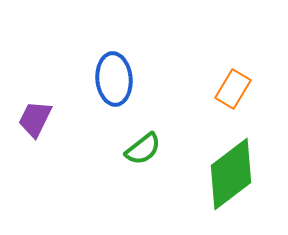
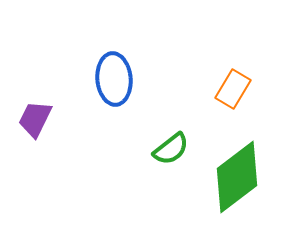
green semicircle: moved 28 px right
green diamond: moved 6 px right, 3 px down
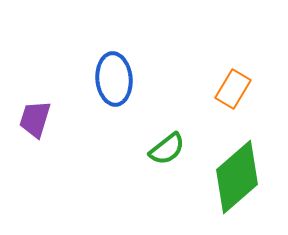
purple trapezoid: rotated 9 degrees counterclockwise
green semicircle: moved 4 px left
green diamond: rotated 4 degrees counterclockwise
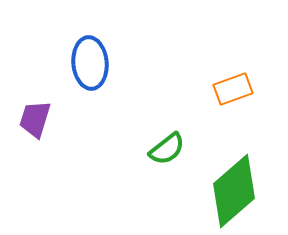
blue ellipse: moved 24 px left, 16 px up
orange rectangle: rotated 39 degrees clockwise
green diamond: moved 3 px left, 14 px down
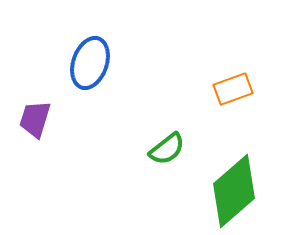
blue ellipse: rotated 24 degrees clockwise
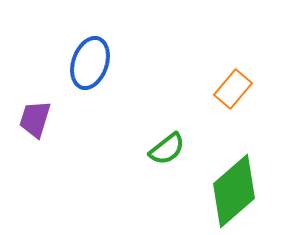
orange rectangle: rotated 30 degrees counterclockwise
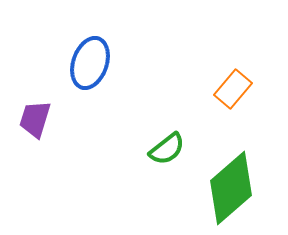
green diamond: moved 3 px left, 3 px up
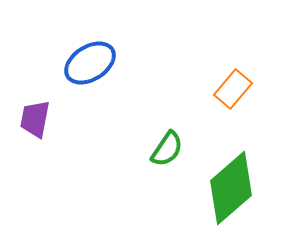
blue ellipse: rotated 39 degrees clockwise
purple trapezoid: rotated 6 degrees counterclockwise
green semicircle: rotated 18 degrees counterclockwise
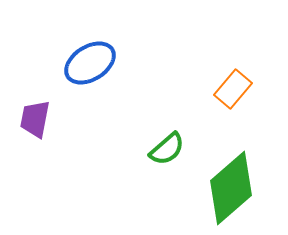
green semicircle: rotated 15 degrees clockwise
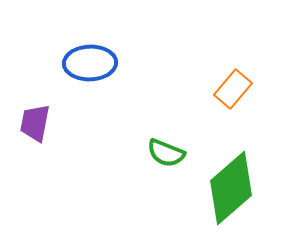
blue ellipse: rotated 30 degrees clockwise
purple trapezoid: moved 4 px down
green semicircle: moved 1 px left, 4 px down; rotated 63 degrees clockwise
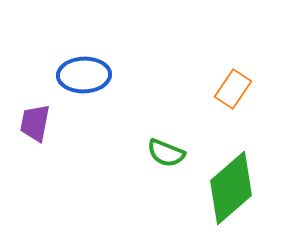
blue ellipse: moved 6 px left, 12 px down
orange rectangle: rotated 6 degrees counterclockwise
